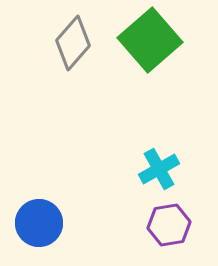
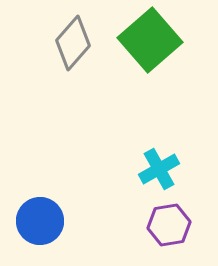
blue circle: moved 1 px right, 2 px up
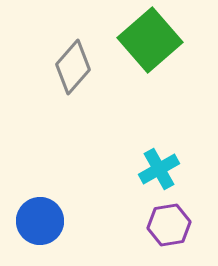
gray diamond: moved 24 px down
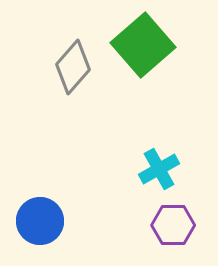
green square: moved 7 px left, 5 px down
purple hexagon: moved 4 px right; rotated 9 degrees clockwise
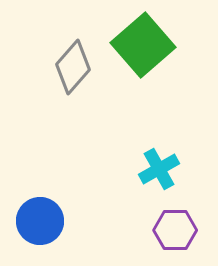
purple hexagon: moved 2 px right, 5 px down
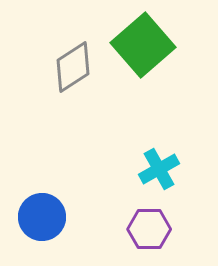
gray diamond: rotated 16 degrees clockwise
blue circle: moved 2 px right, 4 px up
purple hexagon: moved 26 px left, 1 px up
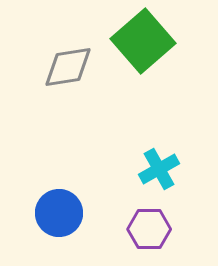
green square: moved 4 px up
gray diamond: moved 5 px left; rotated 24 degrees clockwise
blue circle: moved 17 px right, 4 px up
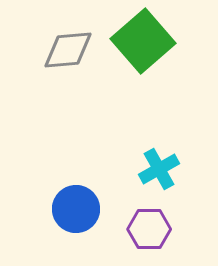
gray diamond: moved 17 px up; rotated 4 degrees clockwise
blue circle: moved 17 px right, 4 px up
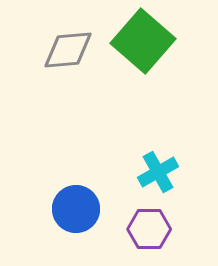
green square: rotated 8 degrees counterclockwise
cyan cross: moved 1 px left, 3 px down
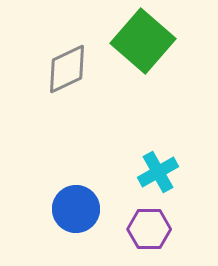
gray diamond: moved 1 px left, 19 px down; rotated 20 degrees counterclockwise
